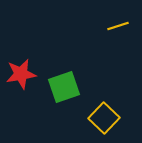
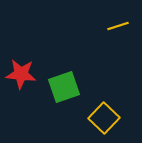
red star: rotated 16 degrees clockwise
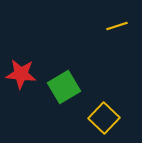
yellow line: moved 1 px left
green square: rotated 12 degrees counterclockwise
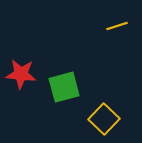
green square: rotated 16 degrees clockwise
yellow square: moved 1 px down
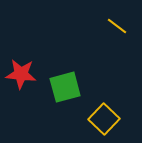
yellow line: rotated 55 degrees clockwise
green square: moved 1 px right
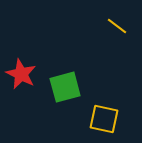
red star: rotated 20 degrees clockwise
yellow square: rotated 32 degrees counterclockwise
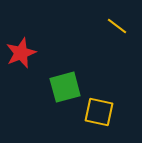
red star: moved 21 px up; rotated 24 degrees clockwise
yellow square: moved 5 px left, 7 px up
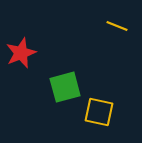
yellow line: rotated 15 degrees counterclockwise
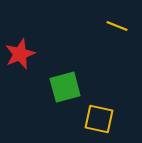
red star: moved 1 px left, 1 px down
yellow square: moved 7 px down
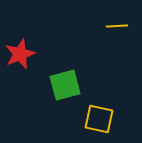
yellow line: rotated 25 degrees counterclockwise
green square: moved 2 px up
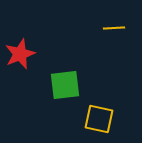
yellow line: moved 3 px left, 2 px down
green square: rotated 8 degrees clockwise
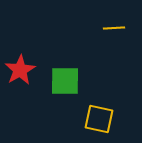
red star: moved 16 px down; rotated 8 degrees counterclockwise
green square: moved 4 px up; rotated 8 degrees clockwise
